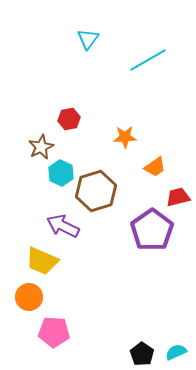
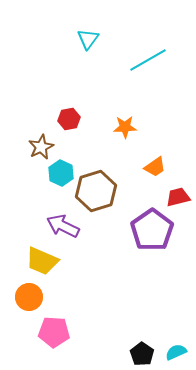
orange star: moved 10 px up
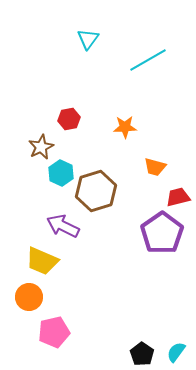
orange trapezoid: rotated 50 degrees clockwise
purple pentagon: moved 10 px right, 3 px down
pink pentagon: rotated 16 degrees counterclockwise
cyan semicircle: rotated 30 degrees counterclockwise
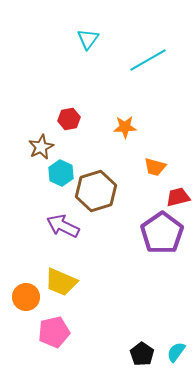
yellow trapezoid: moved 19 px right, 21 px down
orange circle: moved 3 px left
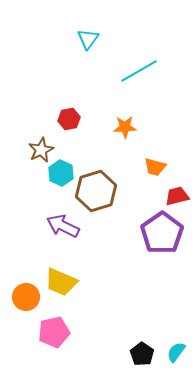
cyan line: moved 9 px left, 11 px down
brown star: moved 3 px down
red trapezoid: moved 1 px left, 1 px up
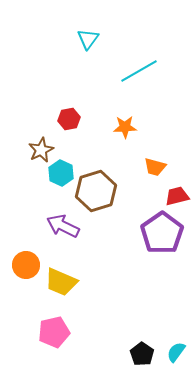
orange circle: moved 32 px up
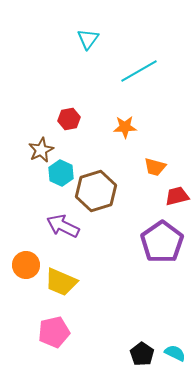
purple pentagon: moved 9 px down
cyan semicircle: moved 1 px left, 1 px down; rotated 80 degrees clockwise
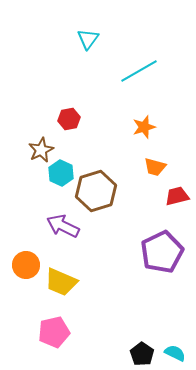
orange star: moved 19 px right; rotated 15 degrees counterclockwise
purple pentagon: moved 10 px down; rotated 9 degrees clockwise
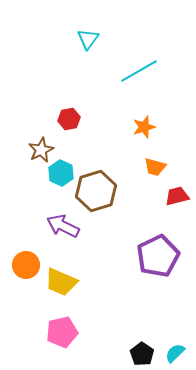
purple pentagon: moved 4 px left, 4 px down
pink pentagon: moved 8 px right
cyan semicircle: rotated 70 degrees counterclockwise
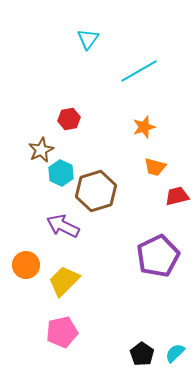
yellow trapezoid: moved 3 px right, 1 px up; rotated 112 degrees clockwise
